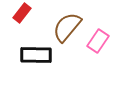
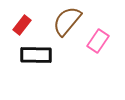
red rectangle: moved 12 px down
brown semicircle: moved 6 px up
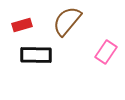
red rectangle: rotated 36 degrees clockwise
pink rectangle: moved 8 px right, 11 px down
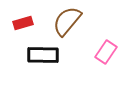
red rectangle: moved 1 px right, 2 px up
black rectangle: moved 7 px right
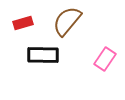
pink rectangle: moved 1 px left, 7 px down
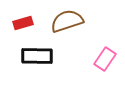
brown semicircle: rotated 32 degrees clockwise
black rectangle: moved 6 px left, 1 px down
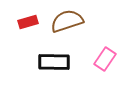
red rectangle: moved 5 px right, 1 px up
black rectangle: moved 17 px right, 6 px down
